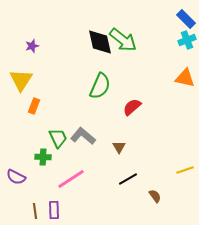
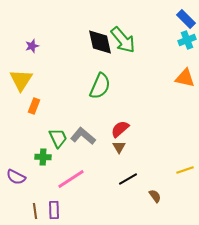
green arrow: rotated 12 degrees clockwise
red semicircle: moved 12 px left, 22 px down
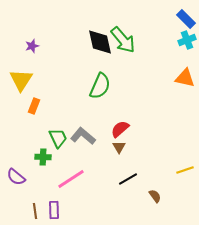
purple semicircle: rotated 12 degrees clockwise
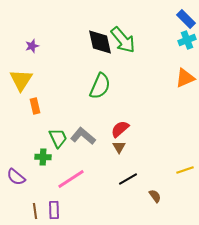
orange triangle: rotated 35 degrees counterclockwise
orange rectangle: moved 1 px right; rotated 35 degrees counterclockwise
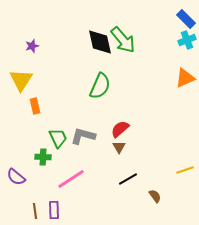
gray L-shape: rotated 25 degrees counterclockwise
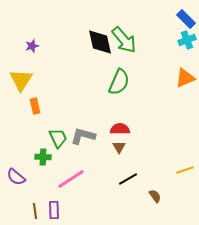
green arrow: moved 1 px right
green semicircle: moved 19 px right, 4 px up
red semicircle: rotated 42 degrees clockwise
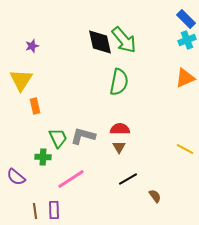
green semicircle: rotated 12 degrees counterclockwise
yellow line: moved 21 px up; rotated 48 degrees clockwise
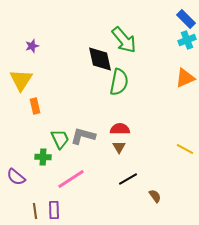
black diamond: moved 17 px down
green trapezoid: moved 2 px right, 1 px down
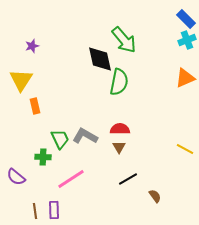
gray L-shape: moved 2 px right; rotated 15 degrees clockwise
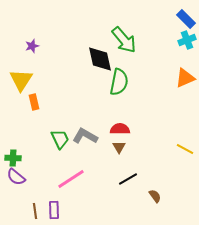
orange rectangle: moved 1 px left, 4 px up
green cross: moved 30 px left, 1 px down
